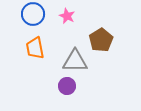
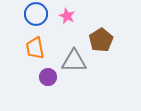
blue circle: moved 3 px right
gray triangle: moved 1 px left
purple circle: moved 19 px left, 9 px up
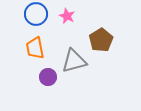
gray triangle: rotated 16 degrees counterclockwise
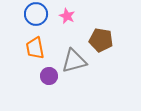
brown pentagon: rotated 30 degrees counterclockwise
purple circle: moved 1 px right, 1 px up
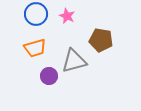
orange trapezoid: rotated 95 degrees counterclockwise
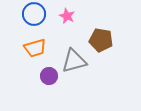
blue circle: moved 2 px left
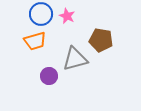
blue circle: moved 7 px right
orange trapezoid: moved 7 px up
gray triangle: moved 1 px right, 2 px up
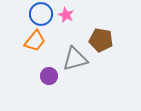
pink star: moved 1 px left, 1 px up
orange trapezoid: rotated 35 degrees counterclockwise
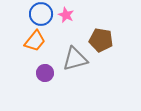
purple circle: moved 4 px left, 3 px up
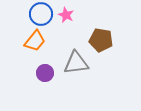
gray triangle: moved 1 px right, 4 px down; rotated 8 degrees clockwise
